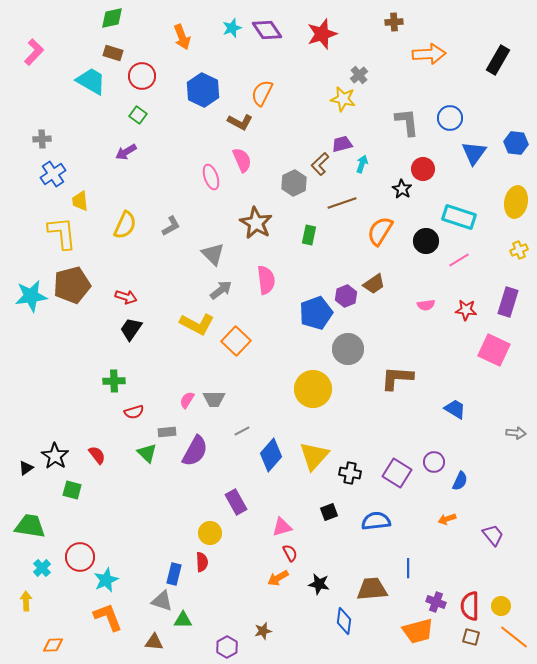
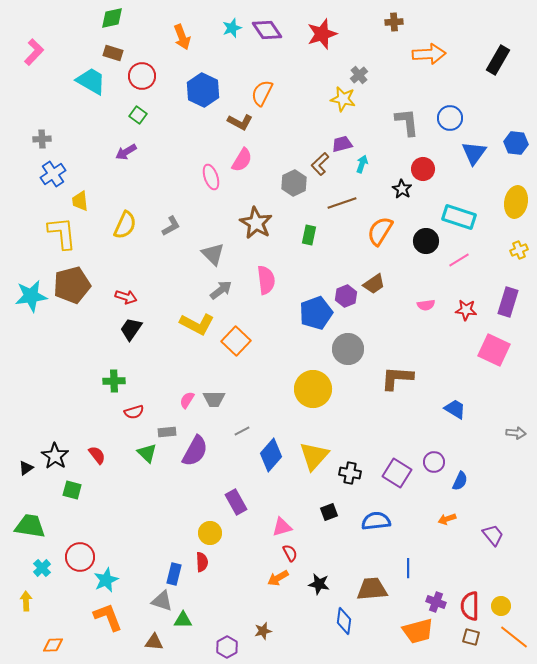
pink semicircle at (242, 160): rotated 55 degrees clockwise
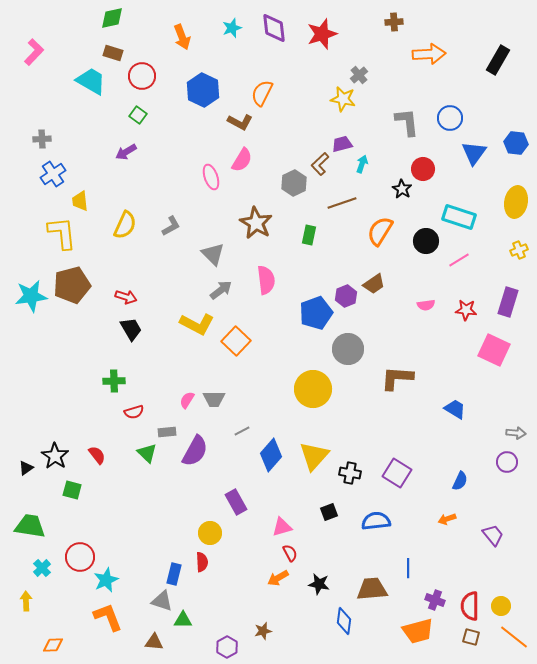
purple diamond at (267, 30): moved 7 px right, 2 px up; rotated 28 degrees clockwise
black trapezoid at (131, 329): rotated 115 degrees clockwise
purple circle at (434, 462): moved 73 px right
purple cross at (436, 602): moved 1 px left, 2 px up
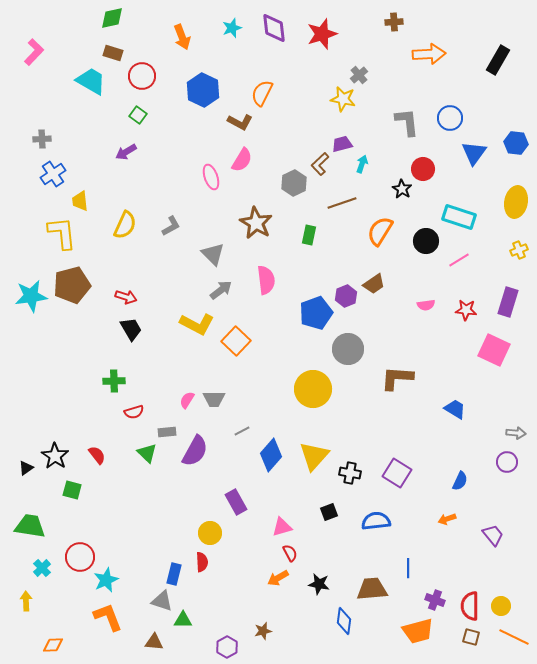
orange line at (514, 637): rotated 12 degrees counterclockwise
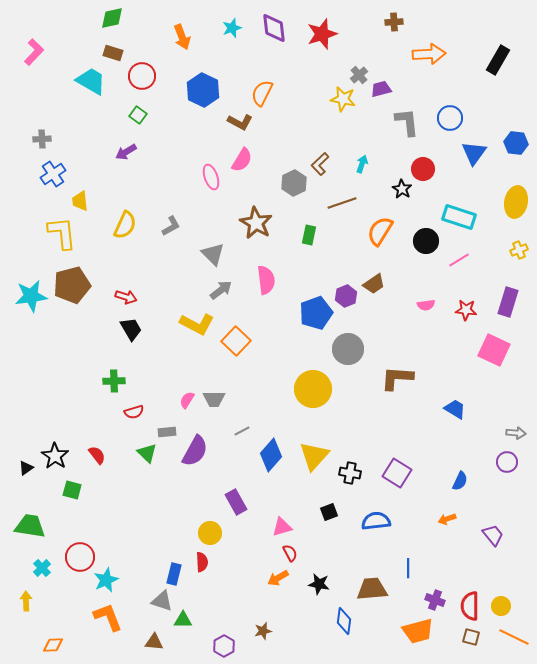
purple trapezoid at (342, 144): moved 39 px right, 55 px up
purple hexagon at (227, 647): moved 3 px left, 1 px up
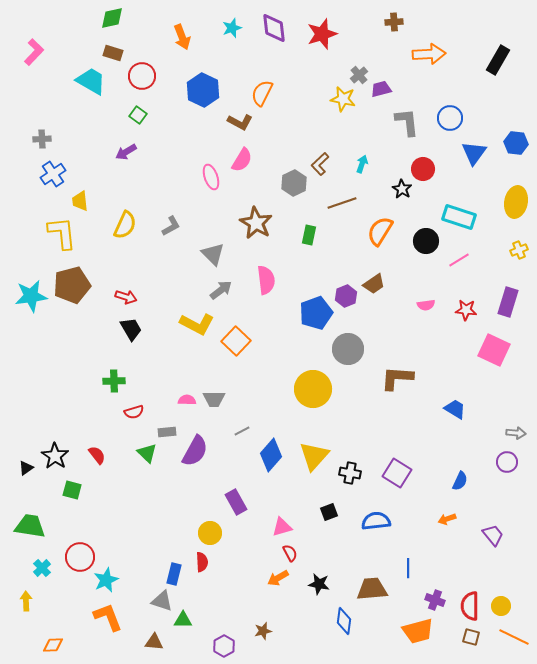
pink semicircle at (187, 400): rotated 60 degrees clockwise
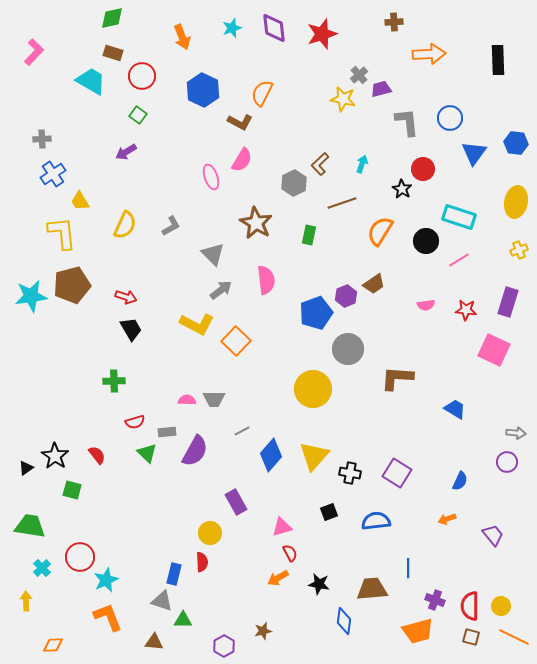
black rectangle at (498, 60): rotated 32 degrees counterclockwise
yellow trapezoid at (80, 201): rotated 25 degrees counterclockwise
red semicircle at (134, 412): moved 1 px right, 10 px down
